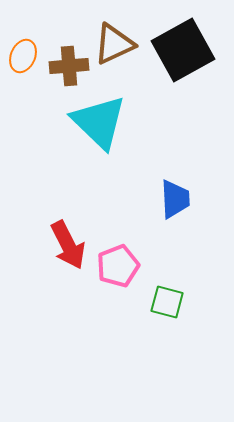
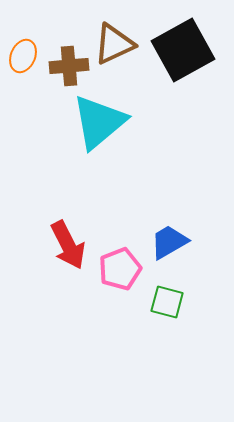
cyan triangle: rotated 36 degrees clockwise
blue trapezoid: moved 6 px left, 43 px down; rotated 117 degrees counterclockwise
pink pentagon: moved 2 px right, 3 px down
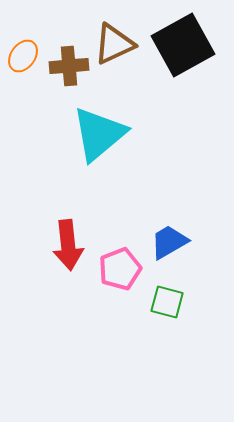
black square: moved 5 px up
orange ellipse: rotated 12 degrees clockwise
cyan triangle: moved 12 px down
red arrow: rotated 21 degrees clockwise
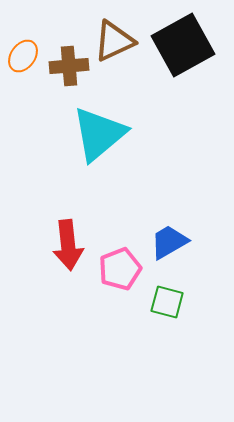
brown triangle: moved 3 px up
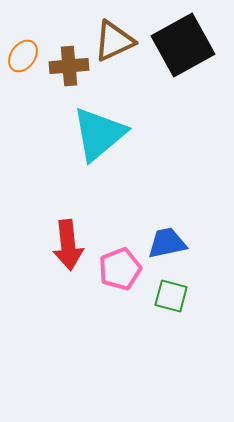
blue trapezoid: moved 2 px left, 1 px down; rotated 18 degrees clockwise
green square: moved 4 px right, 6 px up
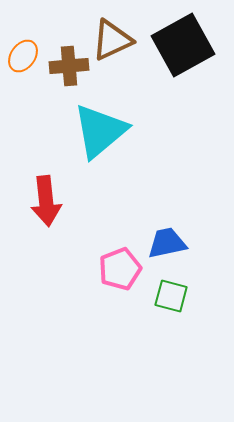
brown triangle: moved 2 px left, 1 px up
cyan triangle: moved 1 px right, 3 px up
red arrow: moved 22 px left, 44 px up
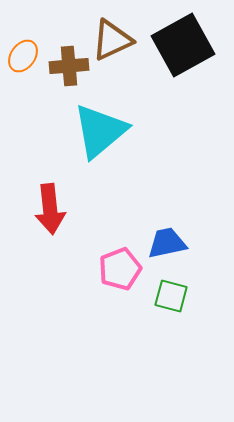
red arrow: moved 4 px right, 8 px down
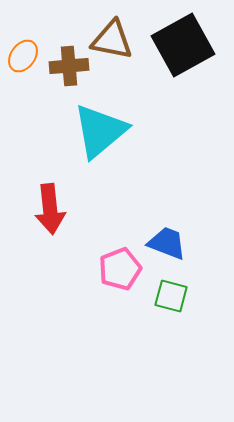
brown triangle: rotated 36 degrees clockwise
blue trapezoid: rotated 33 degrees clockwise
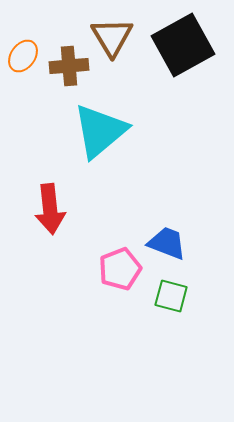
brown triangle: moved 3 px up; rotated 48 degrees clockwise
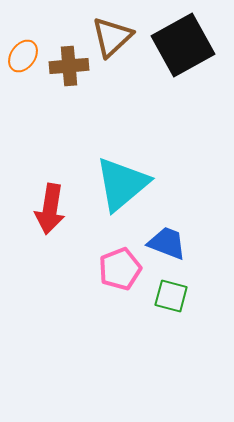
brown triangle: rotated 18 degrees clockwise
cyan triangle: moved 22 px right, 53 px down
red arrow: rotated 15 degrees clockwise
